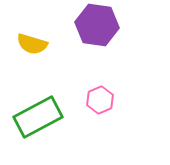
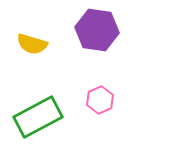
purple hexagon: moved 5 px down
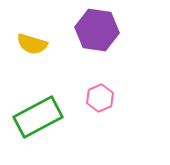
pink hexagon: moved 2 px up
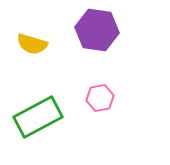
pink hexagon: rotated 12 degrees clockwise
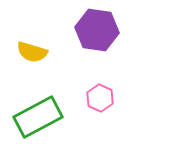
yellow semicircle: moved 8 px down
pink hexagon: rotated 24 degrees counterclockwise
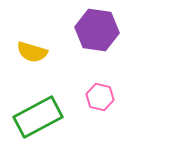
pink hexagon: moved 1 px up; rotated 12 degrees counterclockwise
